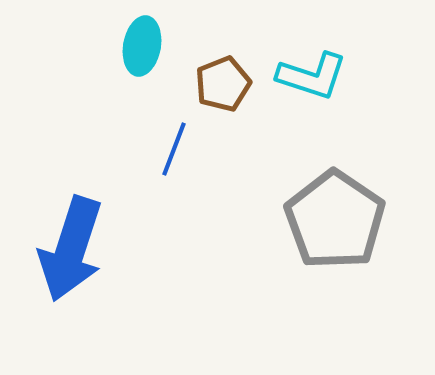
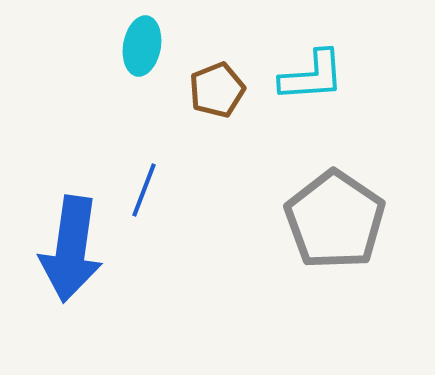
cyan L-shape: rotated 22 degrees counterclockwise
brown pentagon: moved 6 px left, 6 px down
blue line: moved 30 px left, 41 px down
blue arrow: rotated 10 degrees counterclockwise
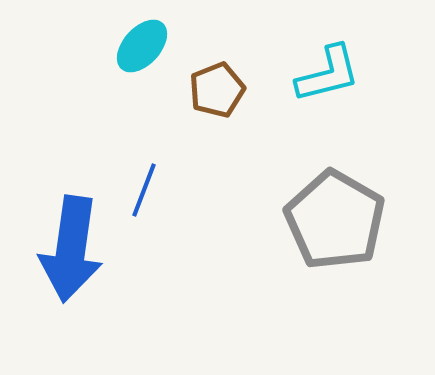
cyan ellipse: rotated 32 degrees clockwise
cyan L-shape: moved 16 px right, 2 px up; rotated 10 degrees counterclockwise
gray pentagon: rotated 4 degrees counterclockwise
